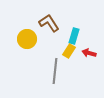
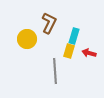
brown L-shape: rotated 60 degrees clockwise
yellow rectangle: rotated 16 degrees counterclockwise
gray line: rotated 10 degrees counterclockwise
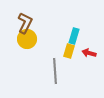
brown L-shape: moved 24 px left
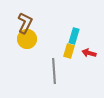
gray line: moved 1 px left
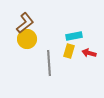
brown L-shape: rotated 25 degrees clockwise
cyan rectangle: rotated 63 degrees clockwise
gray line: moved 5 px left, 8 px up
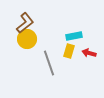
gray line: rotated 15 degrees counterclockwise
